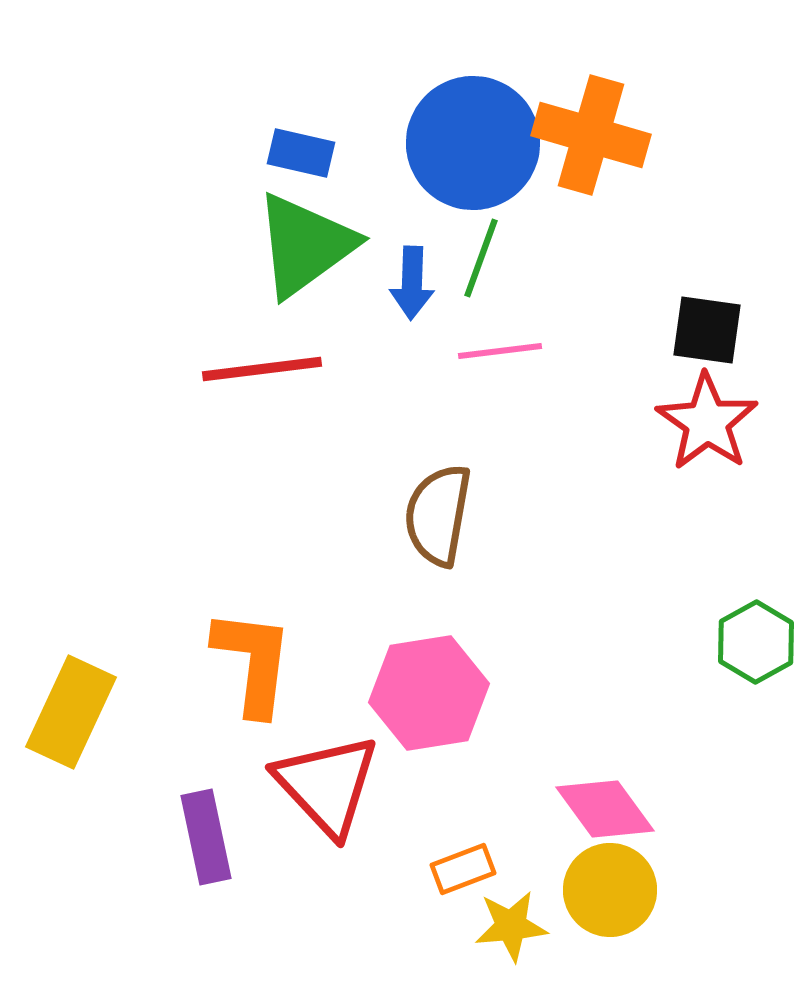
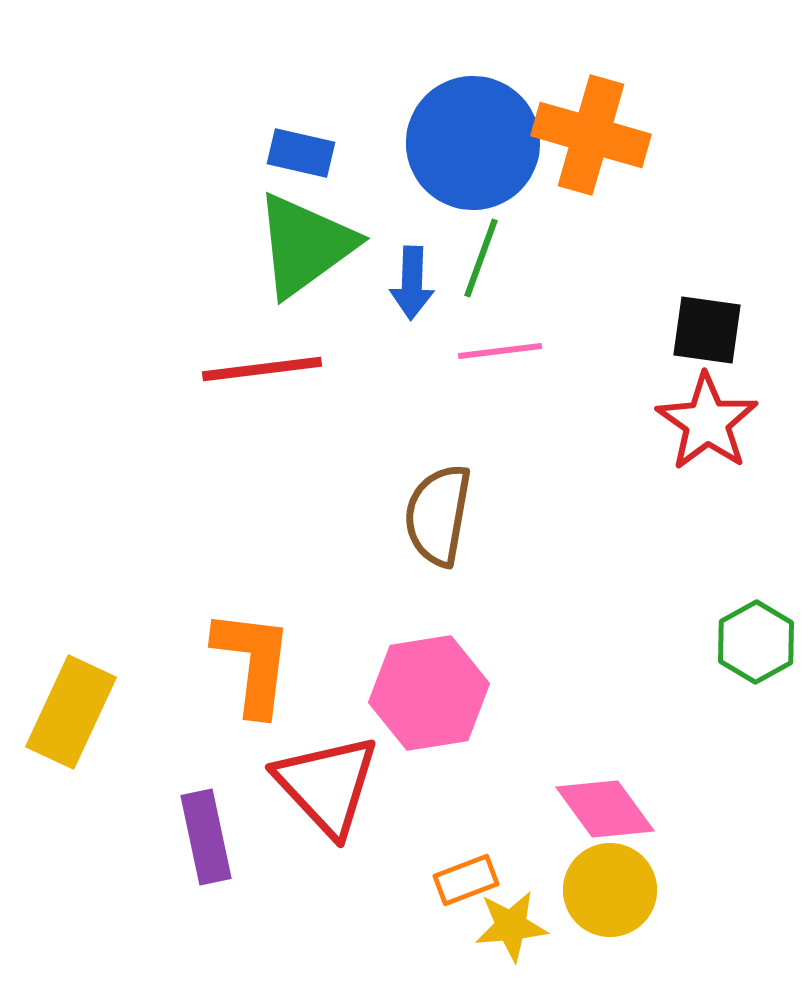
orange rectangle: moved 3 px right, 11 px down
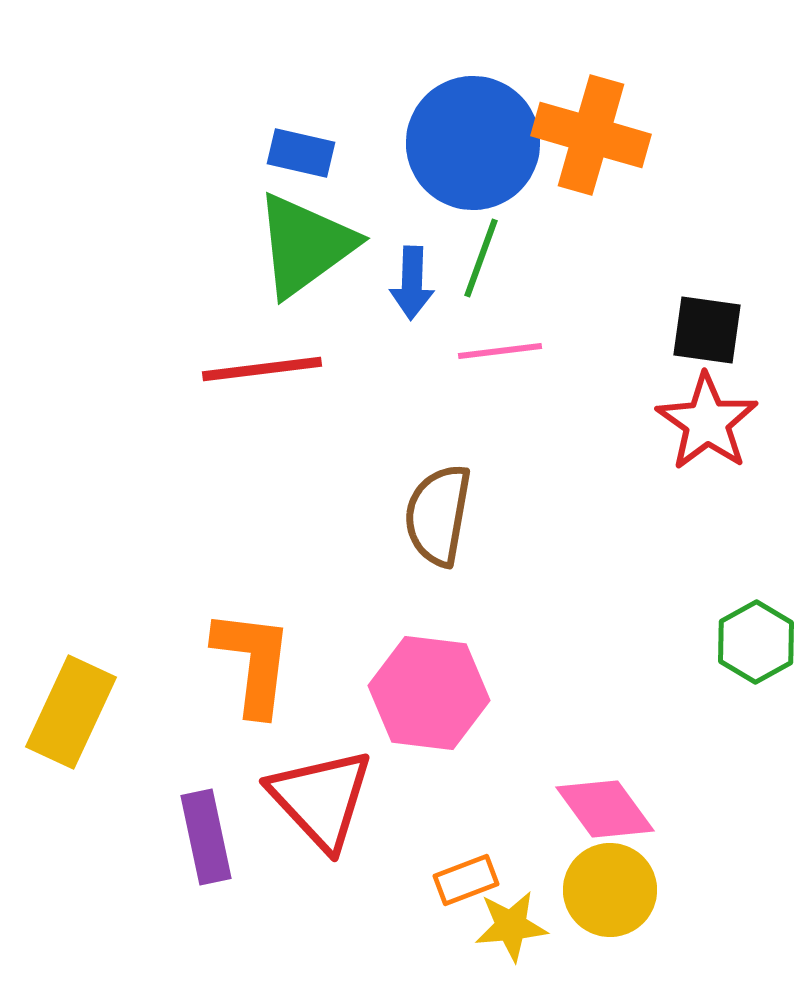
pink hexagon: rotated 16 degrees clockwise
red triangle: moved 6 px left, 14 px down
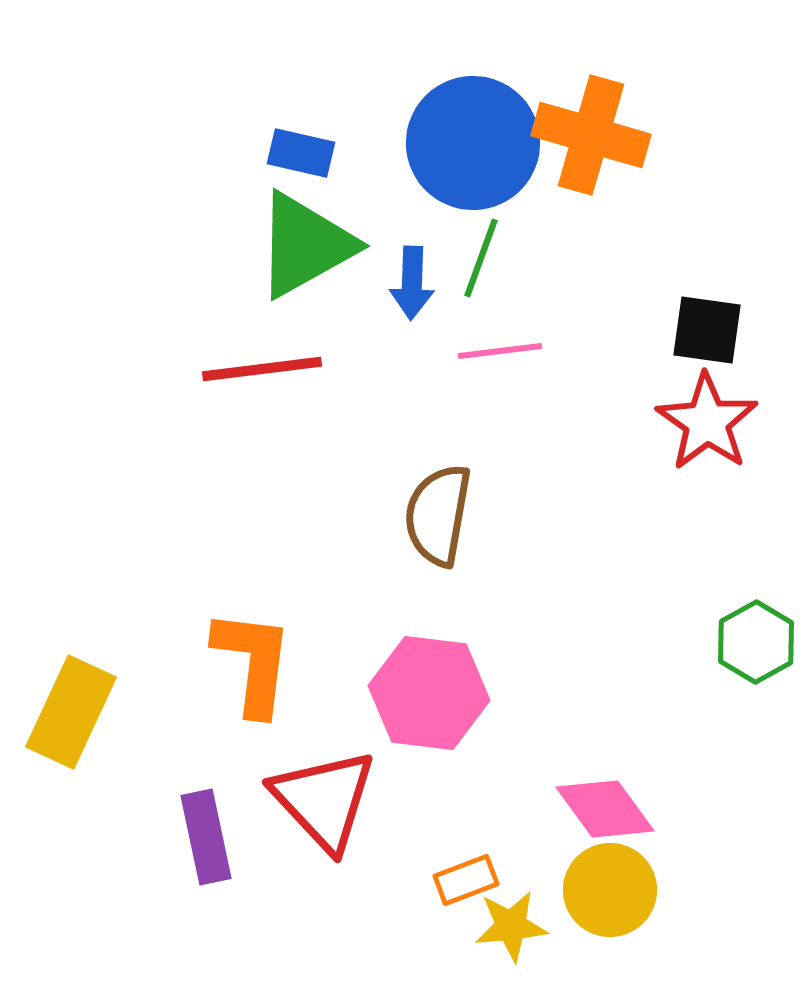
green triangle: rotated 7 degrees clockwise
red triangle: moved 3 px right, 1 px down
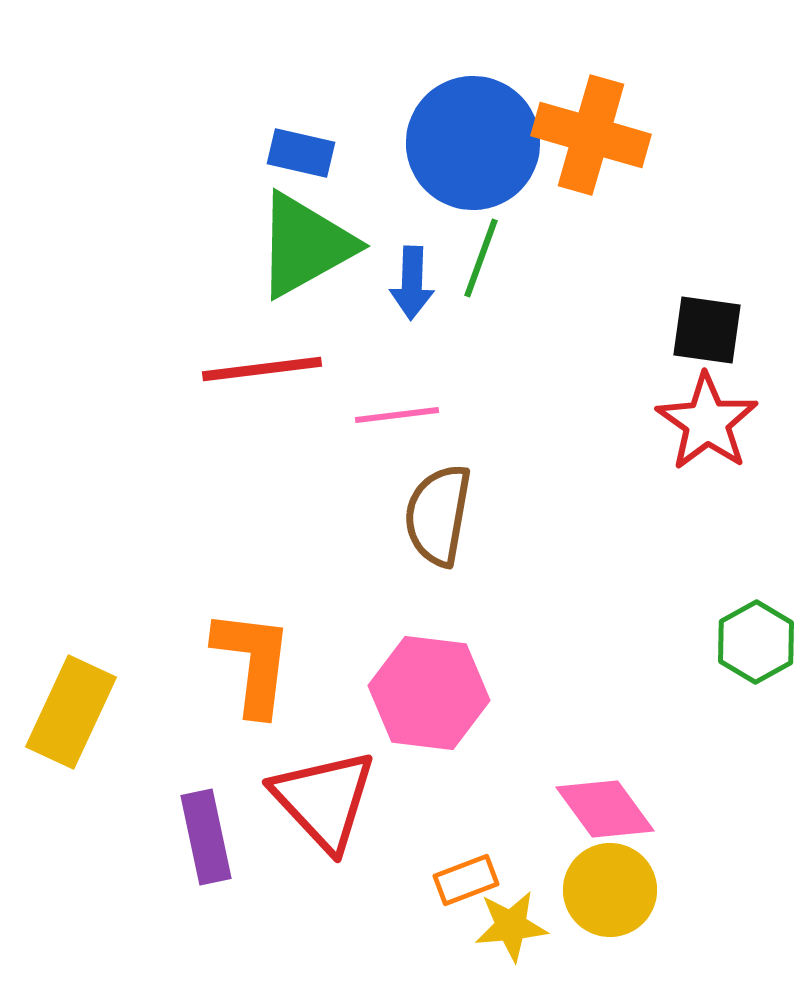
pink line: moved 103 px left, 64 px down
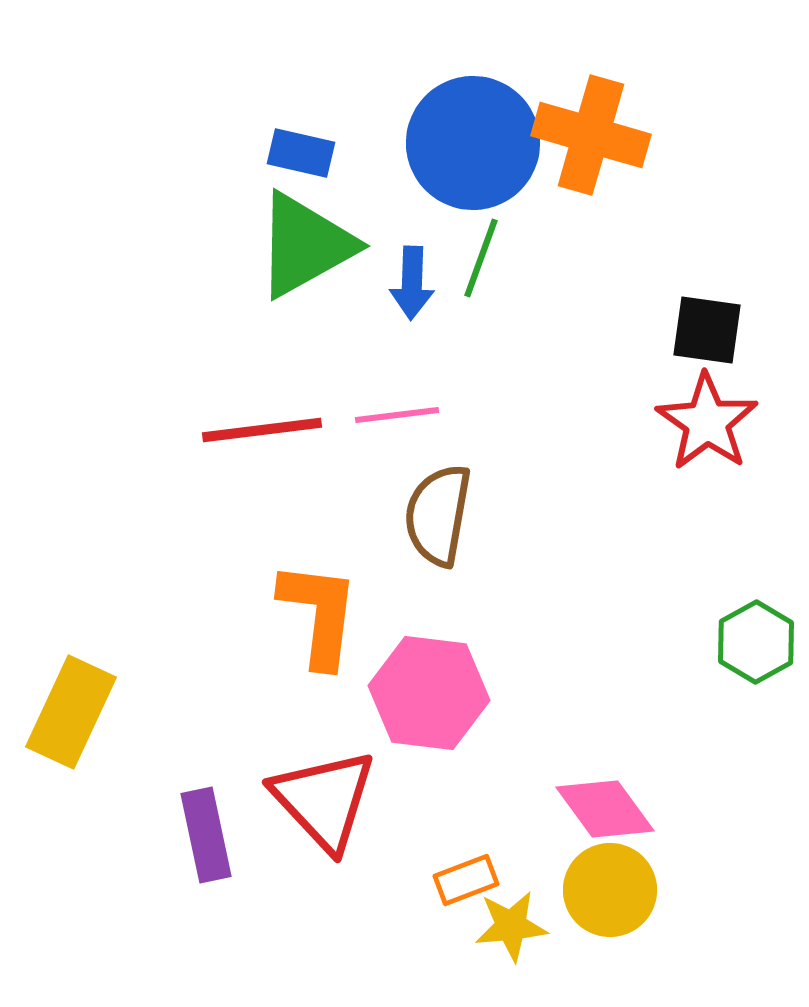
red line: moved 61 px down
orange L-shape: moved 66 px right, 48 px up
purple rectangle: moved 2 px up
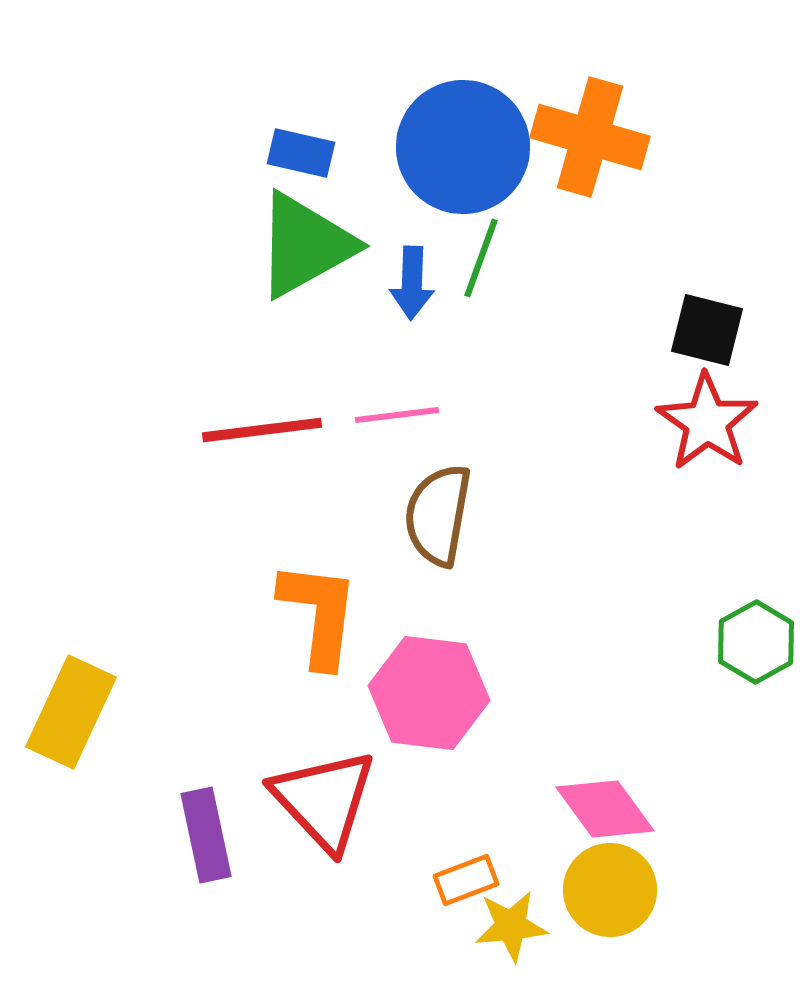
orange cross: moved 1 px left, 2 px down
blue circle: moved 10 px left, 4 px down
black square: rotated 6 degrees clockwise
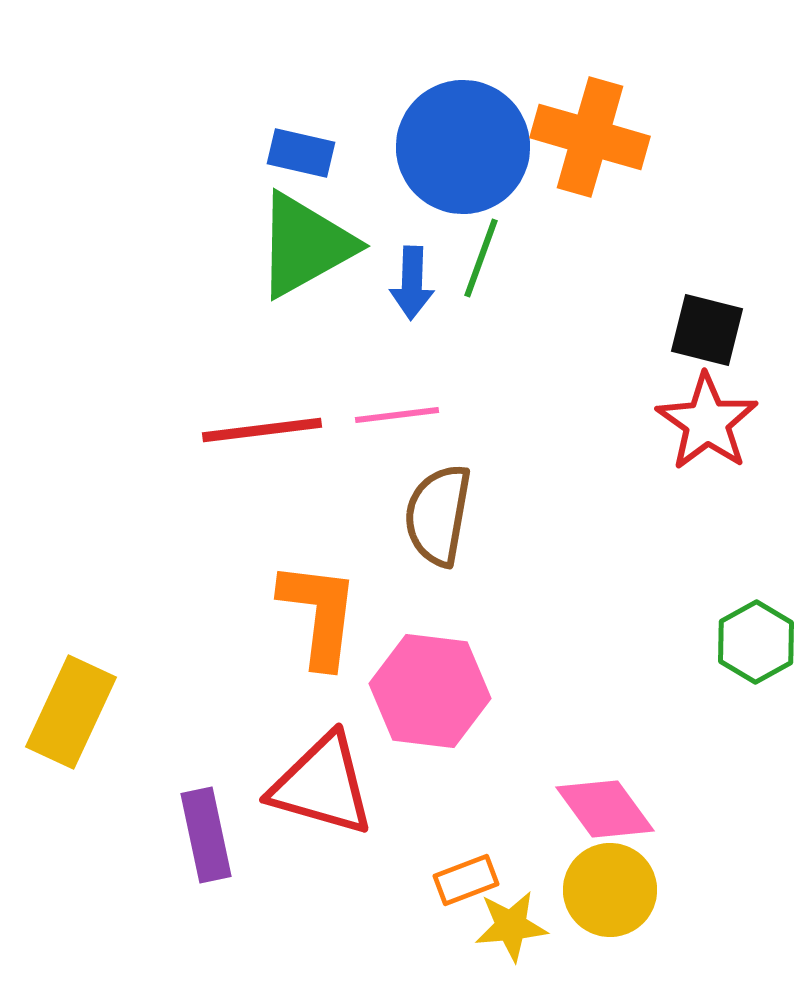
pink hexagon: moved 1 px right, 2 px up
red triangle: moved 2 px left, 15 px up; rotated 31 degrees counterclockwise
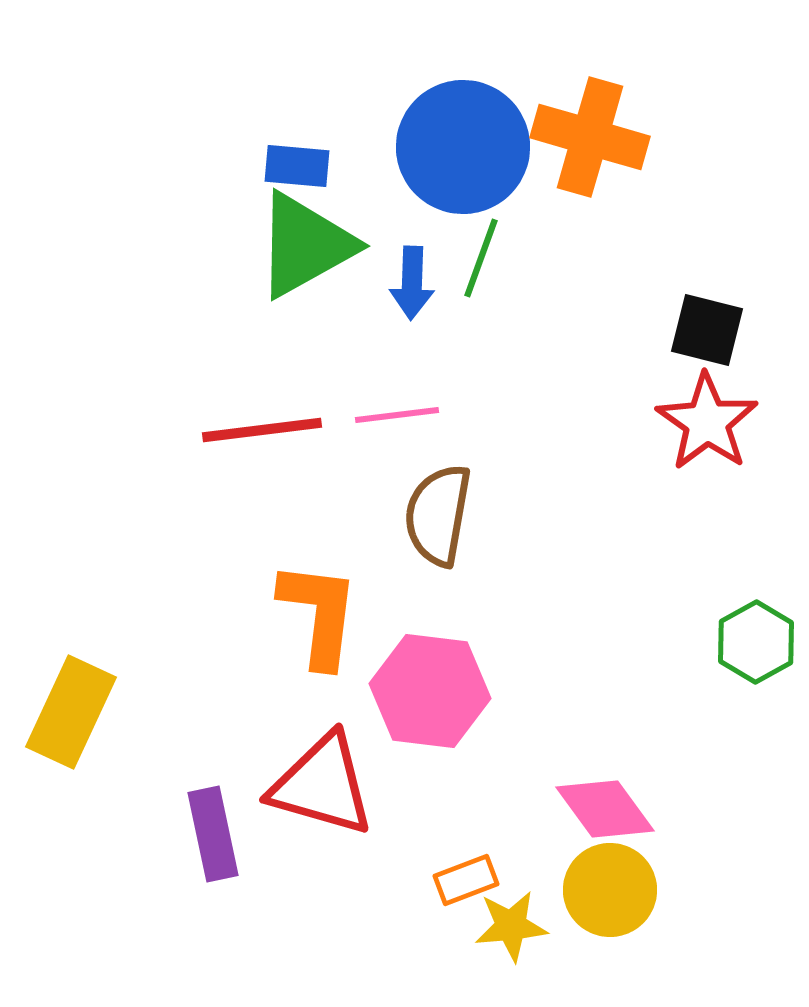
blue rectangle: moved 4 px left, 13 px down; rotated 8 degrees counterclockwise
purple rectangle: moved 7 px right, 1 px up
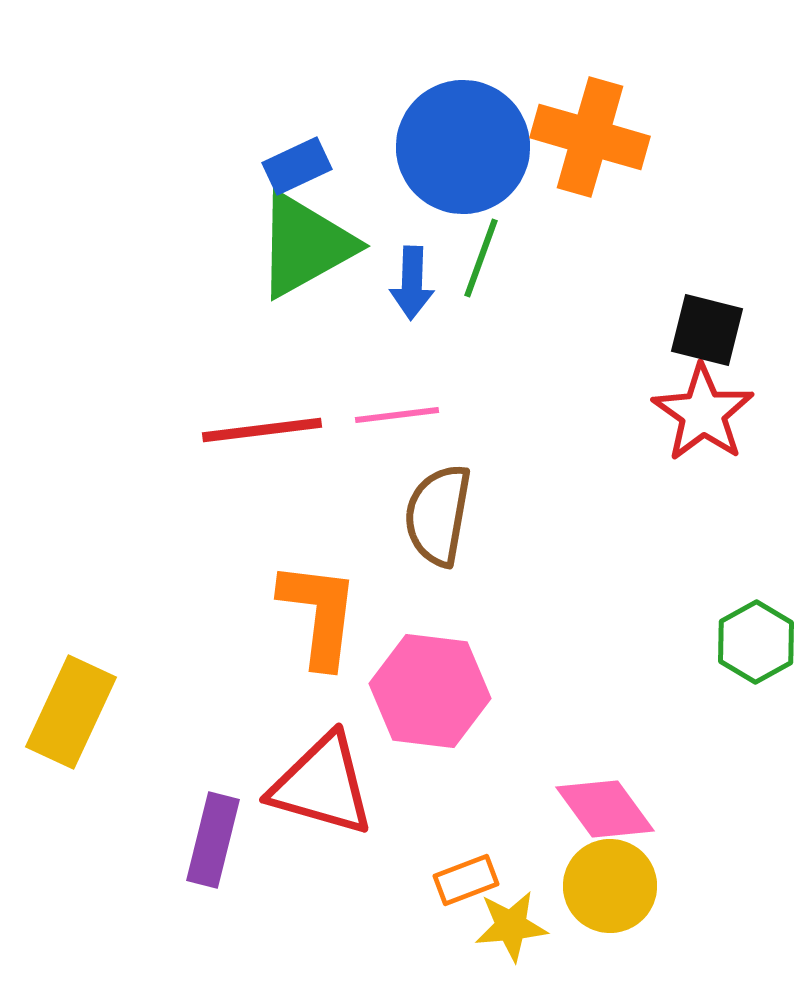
blue rectangle: rotated 30 degrees counterclockwise
red star: moved 4 px left, 9 px up
purple rectangle: moved 6 px down; rotated 26 degrees clockwise
yellow circle: moved 4 px up
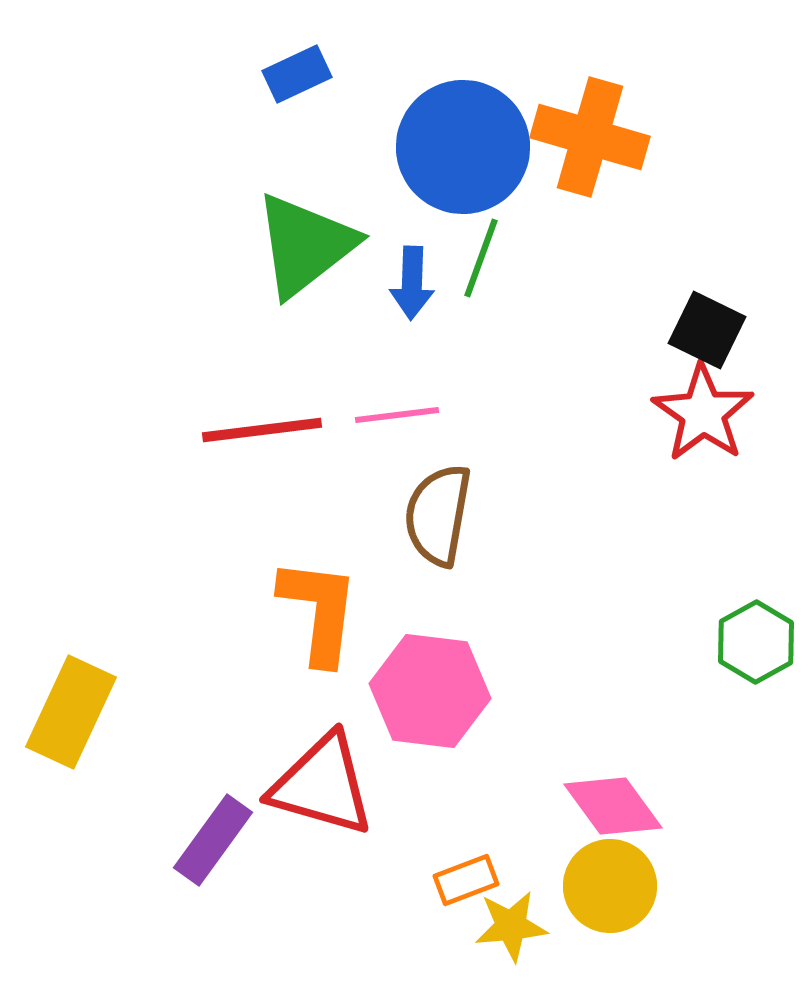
blue rectangle: moved 92 px up
green triangle: rotated 9 degrees counterclockwise
black square: rotated 12 degrees clockwise
orange L-shape: moved 3 px up
pink diamond: moved 8 px right, 3 px up
purple rectangle: rotated 22 degrees clockwise
